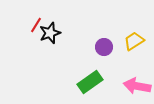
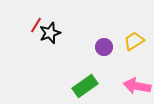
green rectangle: moved 5 px left, 4 px down
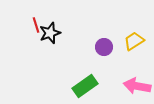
red line: rotated 49 degrees counterclockwise
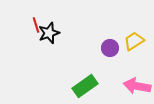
black star: moved 1 px left
purple circle: moved 6 px right, 1 px down
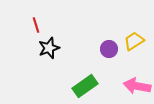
black star: moved 15 px down
purple circle: moved 1 px left, 1 px down
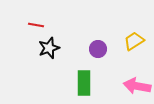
red line: rotated 63 degrees counterclockwise
purple circle: moved 11 px left
green rectangle: moved 1 px left, 3 px up; rotated 55 degrees counterclockwise
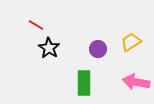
red line: rotated 21 degrees clockwise
yellow trapezoid: moved 3 px left, 1 px down
black star: rotated 20 degrees counterclockwise
pink arrow: moved 1 px left, 4 px up
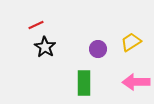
red line: rotated 56 degrees counterclockwise
black star: moved 4 px left, 1 px up
pink arrow: rotated 12 degrees counterclockwise
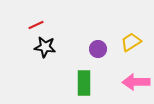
black star: rotated 25 degrees counterclockwise
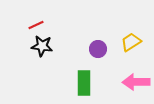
black star: moved 3 px left, 1 px up
